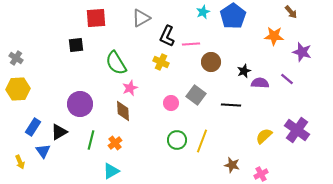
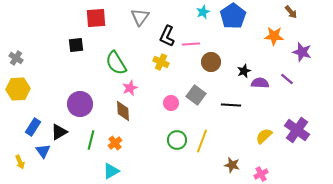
gray triangle: moved 1 px left, 1 px up; rotated 24 degrees counterclockwise
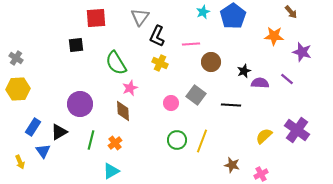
black L-shape: moved 10 px left
yellow cross: moved 1 px left, 1 px down
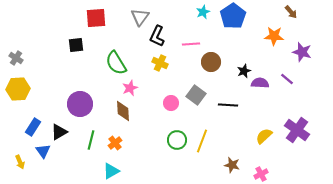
black line: moved 3 px left
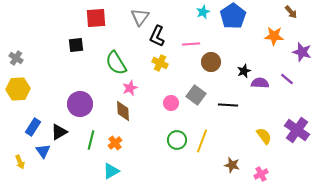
yellow semicircle: rotated 96 degrees clockwise
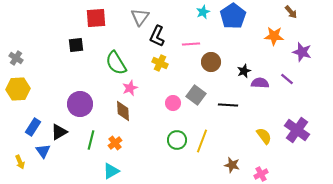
pink circle: moved 2 px right
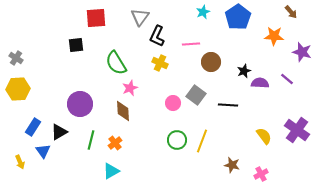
blue pentagon: moved 5 px right, 1 px down
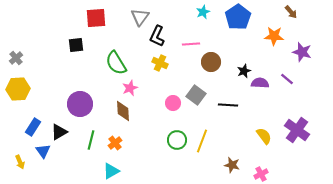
gray cross: rotated 16 degrees clockwise
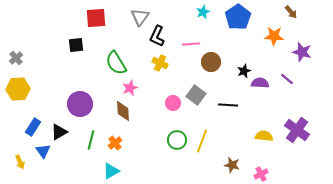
yellow semicircle: rotated 48 degrees counterclockwise
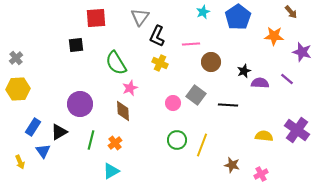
yellow line: moved 4 px down
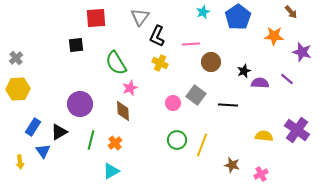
yellow arrow: rotated 16 degrees clockwise
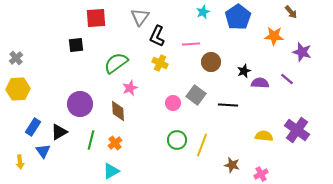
green semicircle: rotated 85 degrees clockwise
brown diamond: moved 5 px left
